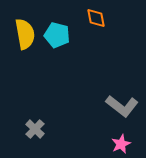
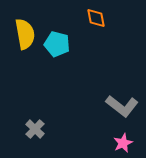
cyan pentagon: moved 9 px down
pink star: moved 2 px right, 1 px up
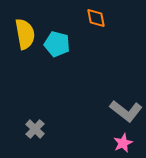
gray L-shape: moved 4 px right, 5 px down
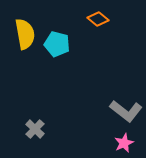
orange diamond: moved 2 px right, 1 px down; rotated 40 degrees counterclockwise
pink star: moved 1 px right
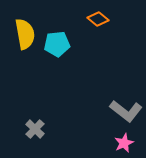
cyan pentagon: rotated 20 degrees counterclockwise
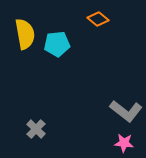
gray cross: moved 1 px right
pink star: rotated 30 degrees clockwise
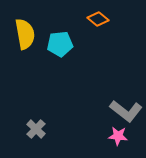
cyan pentagon: moved 3 px right
pink star: moved 6 px left, 7 px up
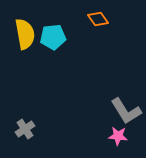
orange diamond: rotated 15 degrees clockwise
cyan pentagon: moved 7 px left, 7 px up
gray L-shape: rotated 20 degrees clockwise
gray cross: moved 11 px left; rotated 12 degrees clockwise
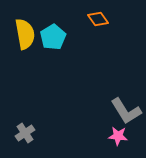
cyan pentagon: rotated 25 degrees counterclockwise
gray cross: moved 4 px down
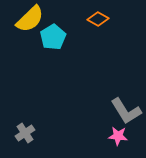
orange diamond: rotated 25 degrees counterclockwise
yellow semicircle: moved 5 px right, 15 px up; rotated 56 degrees clockwise
